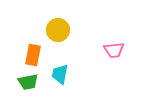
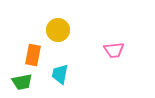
green trapezoid: moved 6 px left
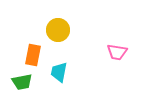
pink trapezoid: moved 3 px right, 2 px down; rotated 15 degrees clockwise
cyan trapezoid: moved 1 px left, 2 px up
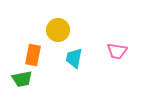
pink trapezoid: moved 1 px up
cyan trapezoid: moved 15 px right, 14 px up
green trapezoid: moved 3 px up
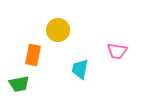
cyan trapezoid: moved 6 px right, 11 px down
green trapezoid: moved 3 px left, 5 px down
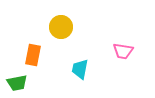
yellow circle: moved 3 px right, 3 px up
pink trapezoid: moved 6 px right
green trapezoid: moved 2 px left, 1 px up
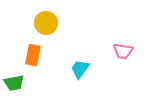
yellow circle: moved 15 px left, 4 px up
cyan trapezoid: rotated 25 degrees clockwise
green trapezoid: moved 3 px left
